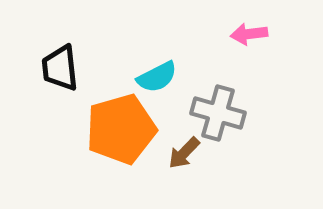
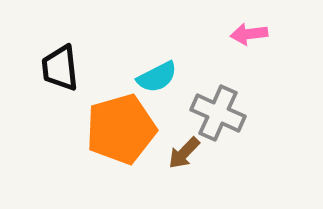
gray cross: rotated 8 degrees clockwise
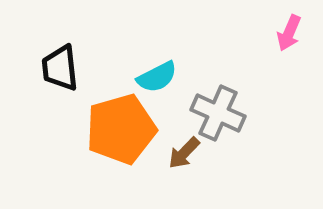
pink arrow: moved 40 px right, 1 px up; rotated 60 degrees counterclockwise
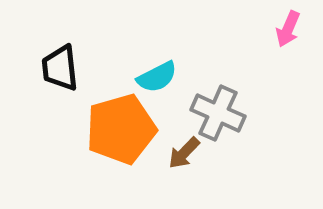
pink arrow: moved 1 px left, 4 px up
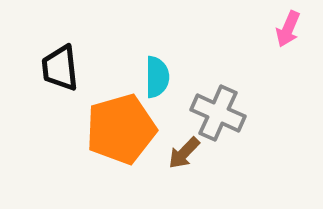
cyan semicircle: rotated 63 degrees counterclockwise
